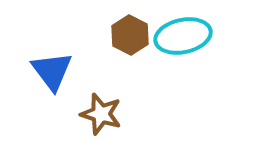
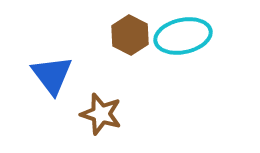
blue triangle: moved 4 px down
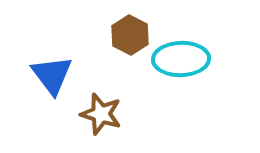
cyan ellipse: moved 2 px left, 23 px down; rotated 10 degrees clockwise
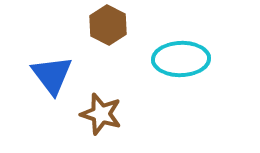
brown hexagon: moved 22 px left, 10 px up
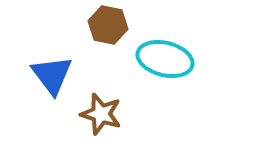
brown hexagon: rotated 15 degrees counterclockwise
cyan ellipse: moved 16 px left; rotated 16 degrees clockwise
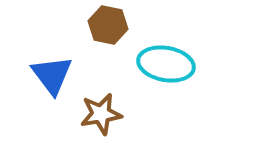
cyan ellipse: moved 1 px right, 5 px down; rotated 4 degrees counterclockwise
brown star: rotated 27 degrees counterclockwise
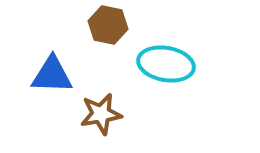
blue triangle: rotated 51 degrees counterclockwise
